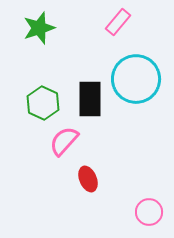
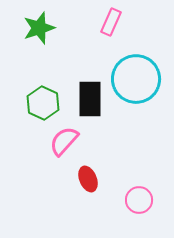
pink rectangle: moved 7 px left; rotated 16 degrees counterclockwise
pink circle: moved 10 px left, 12 px up
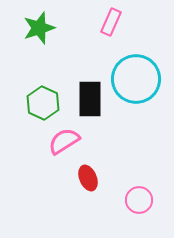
pink semicircle: rotated 16 degrees clockwise
red ellipse: moved 1 px up
